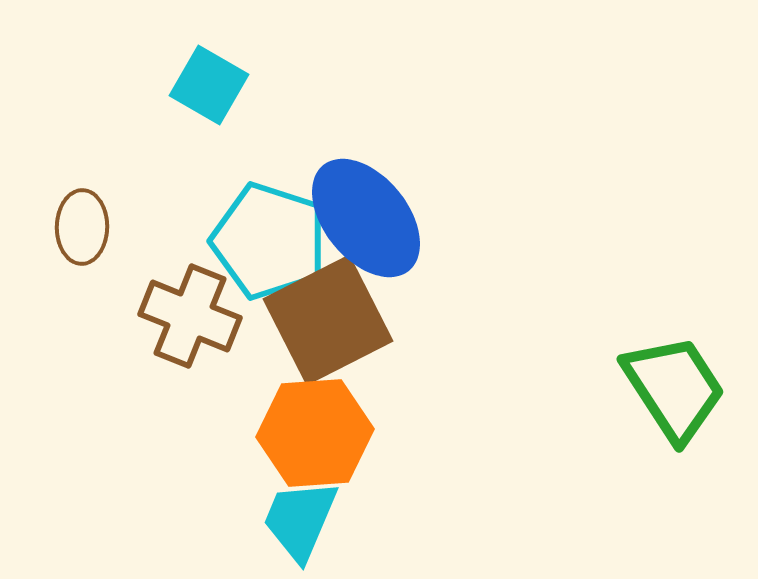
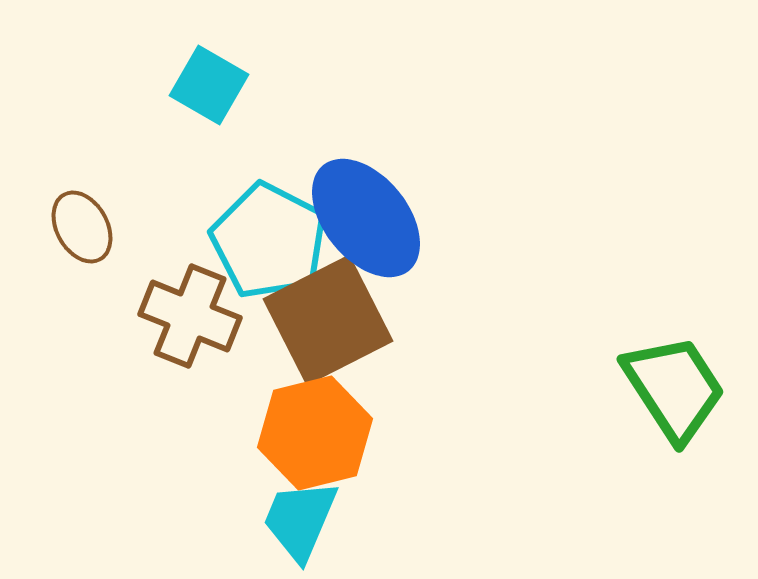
brown ellipse: rotated 30 degrees counterclockwise
cyan pentagon: rotated 9 degrees clockwise
orange hexagon: rotated 10 degrees counterclockwise
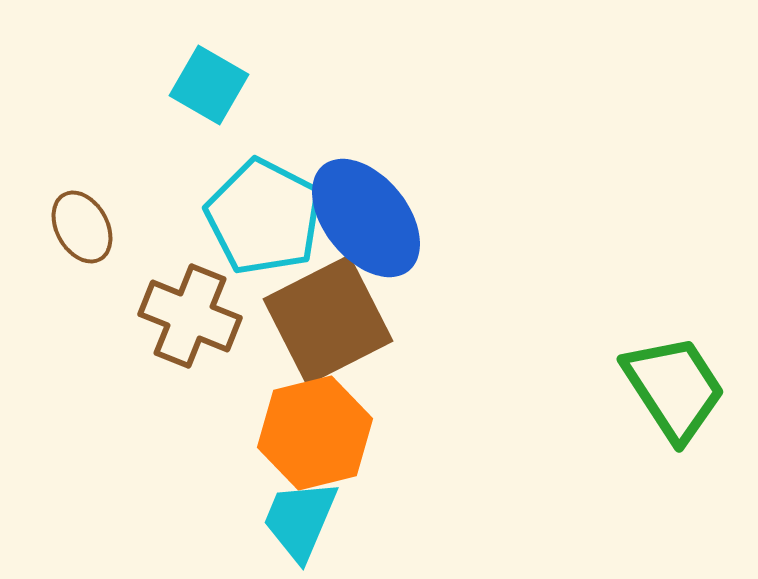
cyan pentagon: moved 5 px left, 24 px up
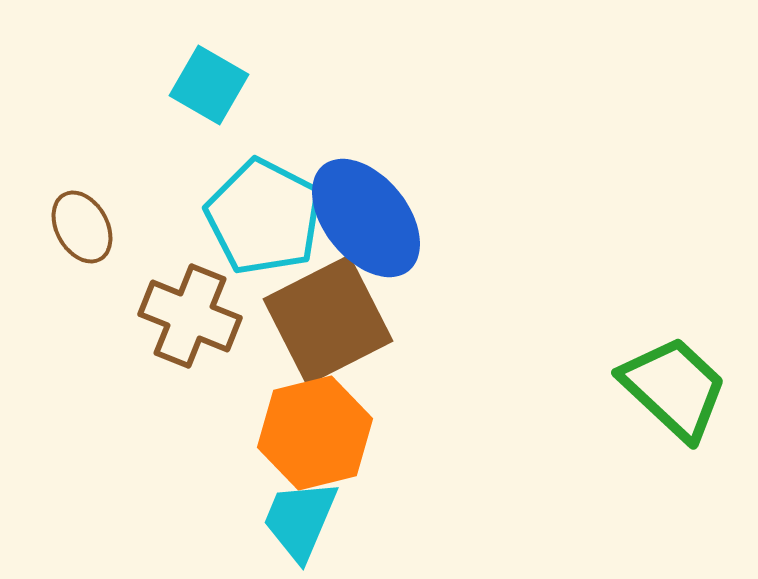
green trapezoid: rotated 14 degrees counterclockwise
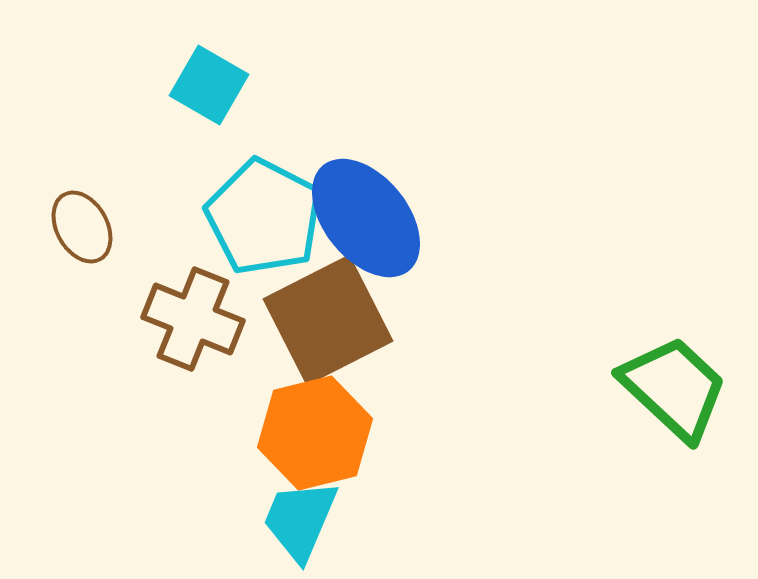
brown cross: moved 3 px right, 3 px down
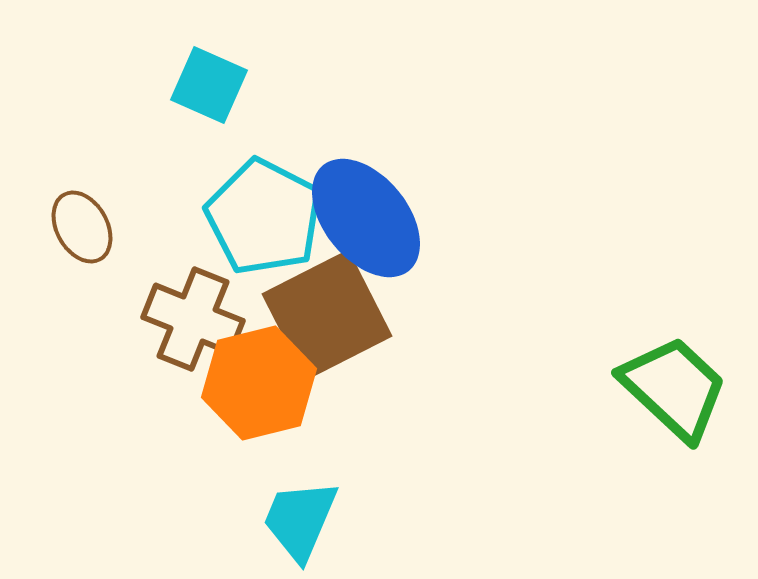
cyan square: rotated 6 degrees counterclockwise
brown square: moved 1 px left, 5 px up
orange hexagon: moved 56 px left, 50 px up
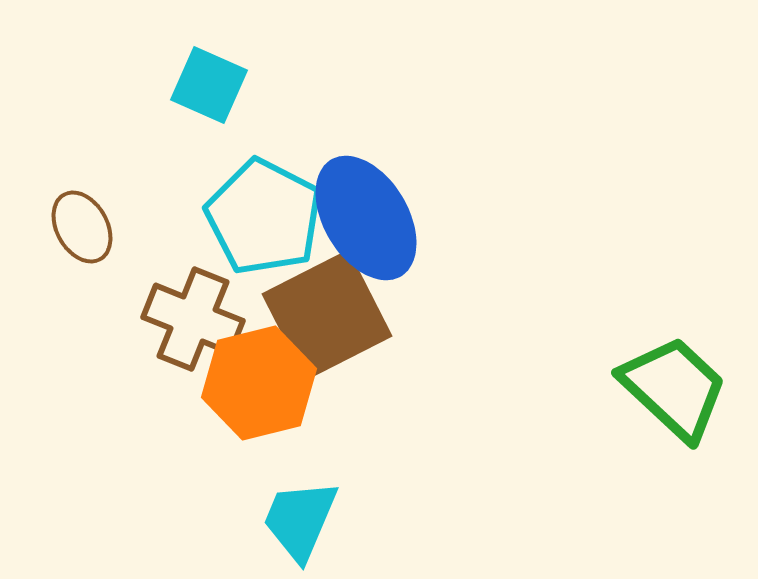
blue ellipse: rotated 8 degrees clockwise
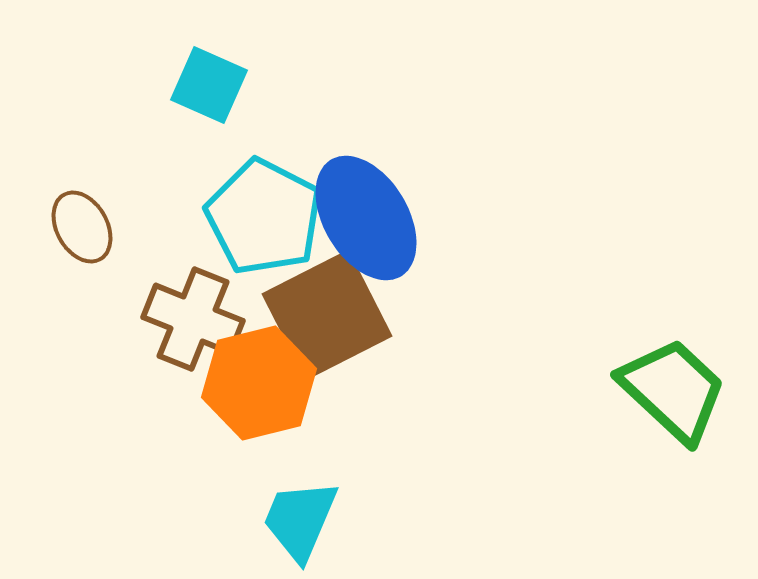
green trapezoid: moved 1 px left, 2 px down
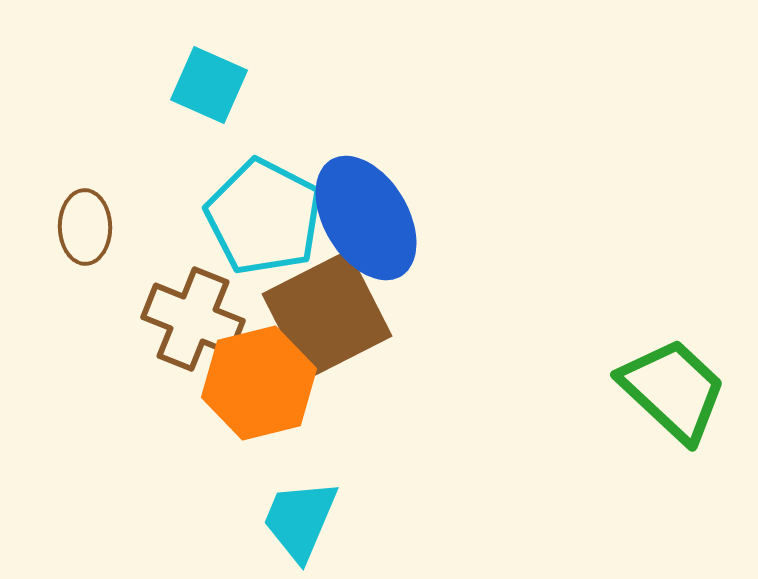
brown ellipse: moved 3 px right; rotated 28 degrees clockwise
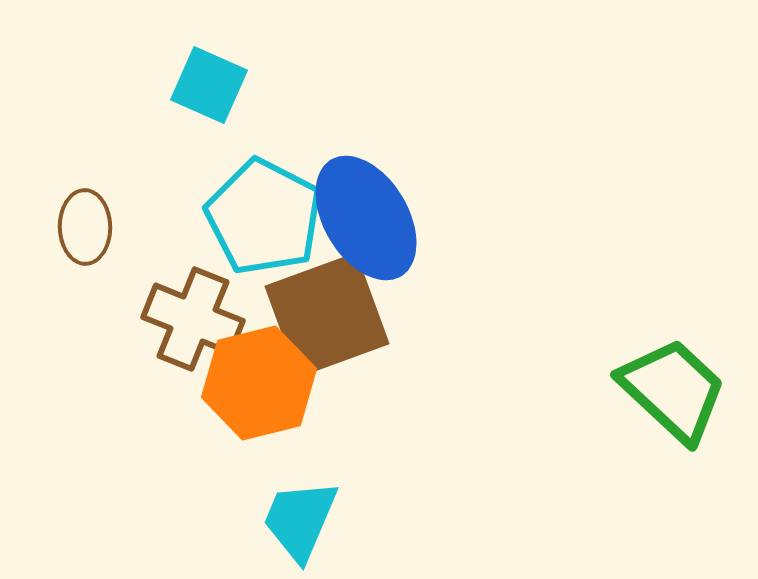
brown square: rotated 7 degrees clockwise
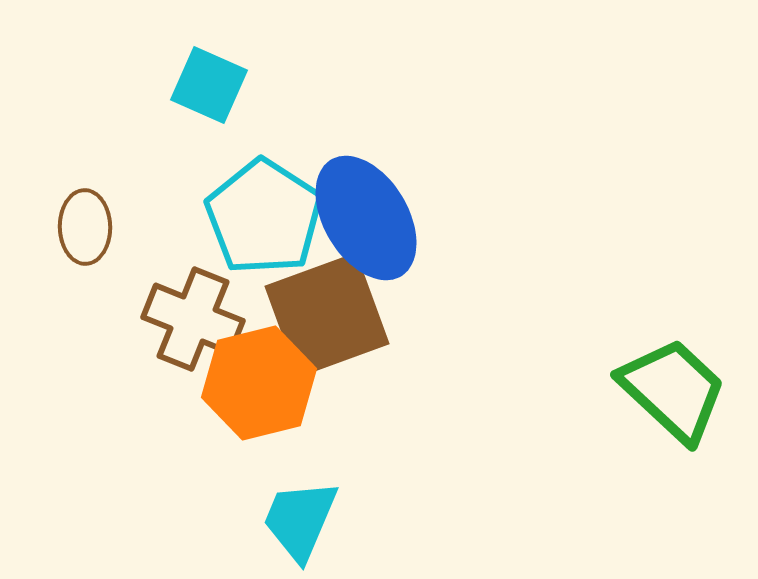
cyan pentagon: rotated 6 degrees clockwise
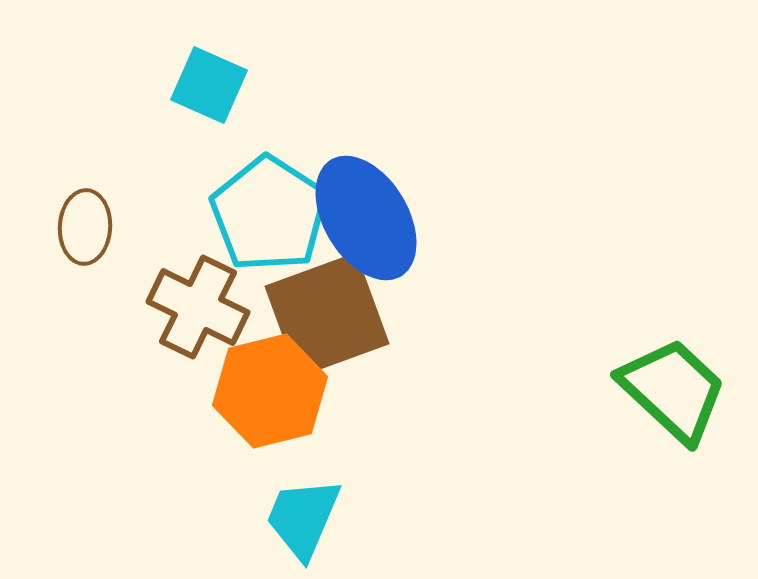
cyan pentagon: moved 5 px right, 3 px up
brown ellipse: rotated 4 degrees clockwise
brown cross: moved 5 px right, 12 px up; rotated 4 degrees clockwise
orange hexagon: moved 11 px right, 8 px down
cyan trapezoid: moved 3 px right, 2 px up
